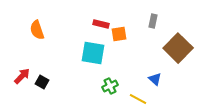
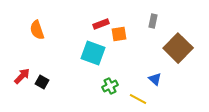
red rectangle: rotated 35 degrees counterclockwise
cyan square: rotated 10 degrees clockwise
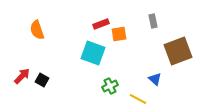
gray rectangle: rotated 24 degrees counterclockwise
brown square: moved 3 px down; rotated 24 degrees clockwise
black square: moved 2 px up
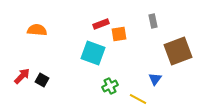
orange semicircle: rotated 114 degrees clockwise
blue triangle: rotated 24 degrees clockwise
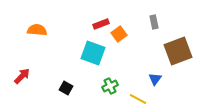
gray rectangle: moved 1 px right, 1 px down
orange square: rotated 28 degrees counterclockwise
black square: moved 24 px right, 8 px down
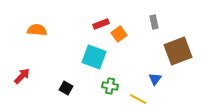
cyan square: moved 1 px right, 4 px down
green cross: rotated 35 degrees clockwise
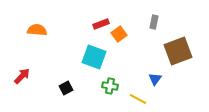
gray rectangle: rotated 24 degrees clockwise
black square: rotated 32 degrees clockwise
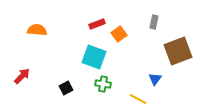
red rectangle: moved 4 px left
green cross: moved 7 px left, 2 px up
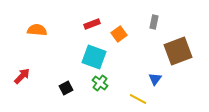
red rectangle: moved 5 px left
green cross: moved 3 px left, 1 px up; rotated 28 degrees clockwise
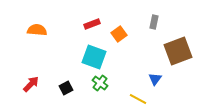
red arrow: moved 9 px right, 8 px down
